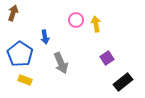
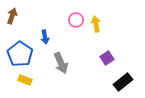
brown arrow: moved 1 px left, 3 px down
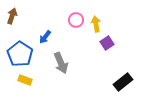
blue arrow: rotated 48 degrees clockwise
purple square: moved 15 px up
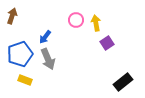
yellow arrow: moved 1 px up
blue pentagon: rotated 20 degrees clockwise
gray arrow: moved 13 px left, 4 px up
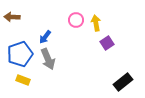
brown arrow: moved 1 px down; rotated 105 degrees counterclockwise
yellow rectangle: moved 2 px left
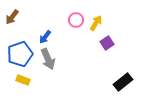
brown arrow: rotated 56 degrees counterclockwise
yellow arrow: rotated 42 degrees clockwise
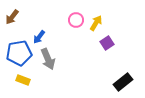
blue arrow: moved 6 px left
blue pentagon: moved 1 px left, 1 px up; rotated 10 degrees clockwise
